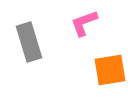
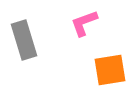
gray rectangle: moved 5 px left, 2 px up
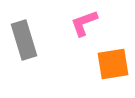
orange square: moved 3 px right, 6 px up
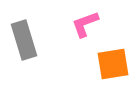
pink L-shape: moved 1 px right, 1 px down
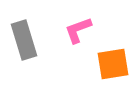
pink L-shape: moved 7 px left, 6 px down
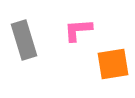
pink L-shape: rotated 16 degrees clockwise
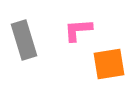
orange square: moved 4 px left
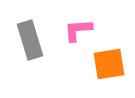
gray rectangle: moved 6 px right
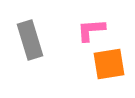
pink L-shape: moved 13 px right
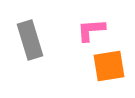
orange square: moved 2 px down
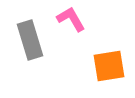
pink L-shape: moved 20 px left, 11 px up; rotated 64 degrees clockwise
